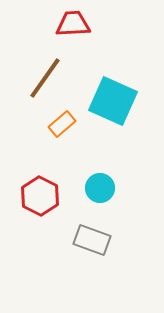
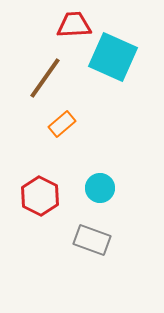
red trapezoid: moved 1 px right, 1 px down
cyan square: moved 44 px up
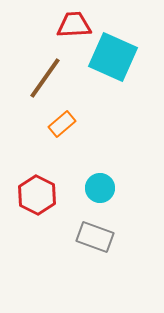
red hexagon: moved 3 px left, 1 px up
gray rectangle: moved 3 px right, 3 px up
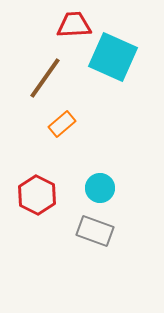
gray rectangle: moved 6 px up
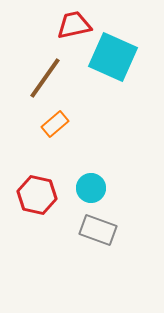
red trapezoid: rotated 9 degrees counterclockwise
orange rectangle: moved 7 px left
cyan circle: moved 9 px left
red hexagon: rotated 15 degrees counterclockwise
gray rectangle: moved 3 px right, 1 px up
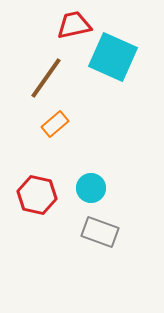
brown line: moved 1 px right
gray rectangle: moved 2 px right, 2 px down
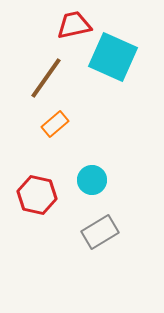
cyan circle: moved 1 px right, 8 px up
gray rectangle: rotated 51 degrees counterclockwise
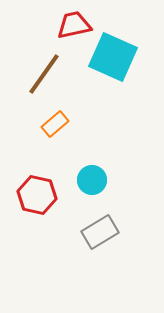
brown line: moved 2 px left, 4 px up
